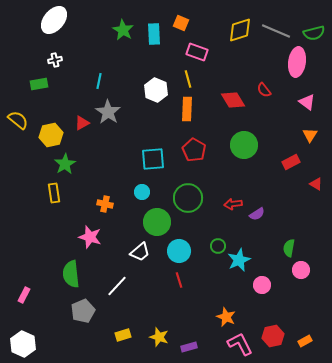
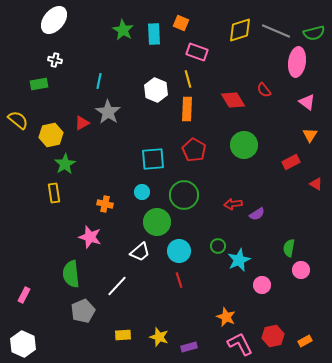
white cross at (55, 60): rotated 24 degrees clockwise
green circle at (188, 198): moved 4 px left, 3 px up
yellow rectangle at (123, 335): rotated 14 degrees clockwise
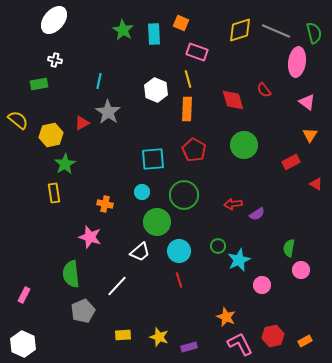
green semicircle at (314, 33): rotated 90 degrees counterclockwise
red diamond at (233, 100): rotated 15 degrees clockwise
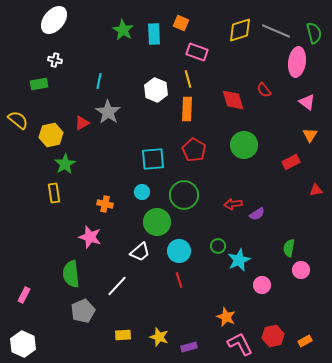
red triangle at (316, 184): moved 6 px down; rotated 40 degrees counterclockwise
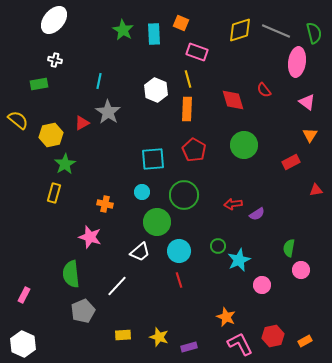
yellow rectangle at (54, 193): rotated 24 degrees clockwise
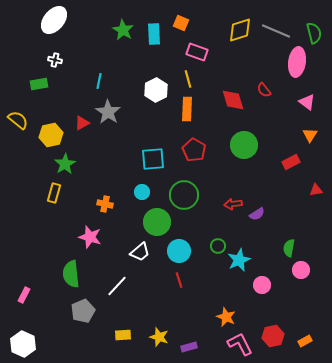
white hexagon at (156, 90): rotated 10 degrees clockwise
